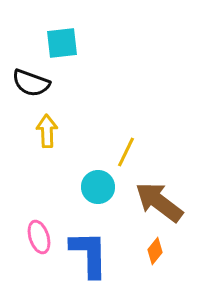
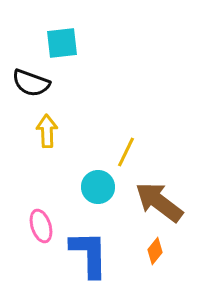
pink ellipse: moved 2 px right, 11 px up
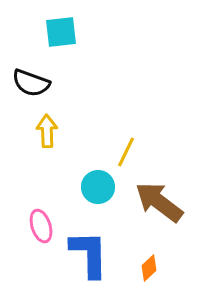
cyan square: moved 1 px left, 11 px up
orange diamond: moved 6 px left, 17 px down; rotated 8 degrees clockwise
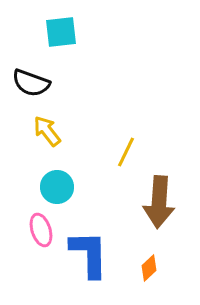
yellow arrow: rotated 36 degrees counterclockwise
cyan circle: moved 41 px left
brown arrow: rotated 123 degrees counterclockwise
pink ellipse: moved 4 px down
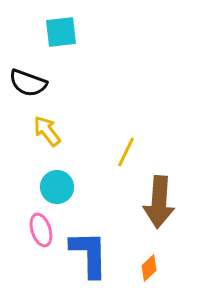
black semicircle: moved 3 px left
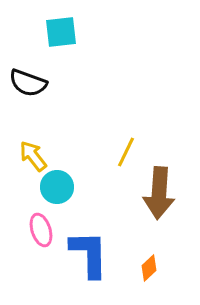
yellow arrow: moved 14 px left, 25 px down
brown arrow: moved 9 px up
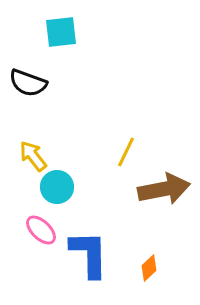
brown arrow: moved 5 px right, 4 px up; rotated 105 degrees counterclockwise
pink ellipse: rotated 28 degrees counterclockwise
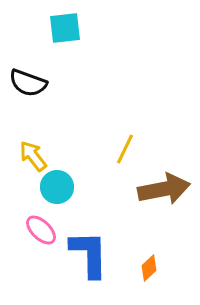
cyan square: moved 4 px right, 4 px up
yellow line: moved 1 px left, 3 px up
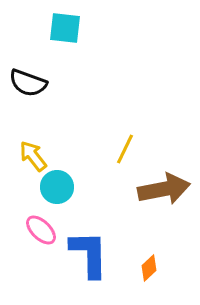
cyan square: rotated 12 degrees clockwise
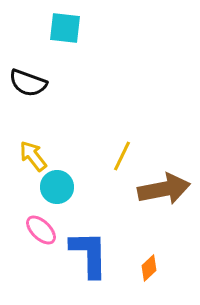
yellow line: moved 3 px left, 7 px down
